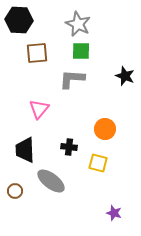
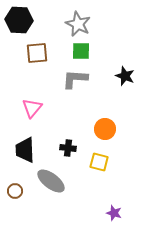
gray L-shape: moved 3 px right
pink triangle: moved 7 px left, 1 px up
black cross: moved 1 px left, 1 px down
yellow square: moved 1 px right, 1 px up
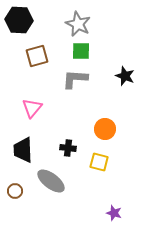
brown square: moved 3 px down; rotated 10 degrees counterclockwise
black trapezoid: moved 2 px left
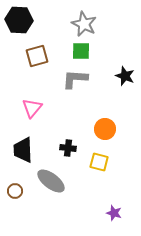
gray star: moved 6 px right
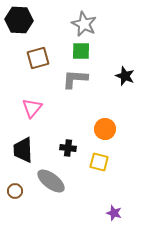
brown square: moved 1 px right, 2 px down
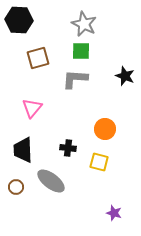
brown circle: moved 1 px right, 4 px up
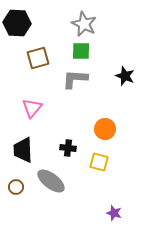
black hexagon: moved 2 px left, 3 px down
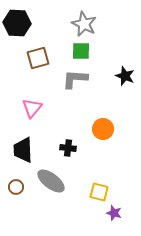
orange circle: moved 2 px left
yellow square: moved 30 px down
